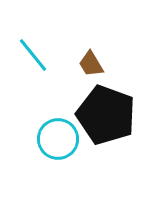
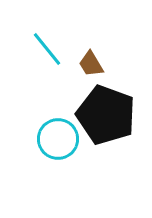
cyan line: moved 14 px right, 6 px up
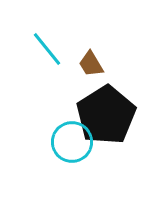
black pentagon: rotated 20 degrees clockwise
cyan circle: moved 14 px right, 3 px down
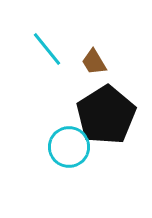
brown trapezoid: moved 3 px right, 2 px up
cyan circle: moved 3 px left, 5 px down
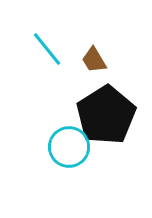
brown trapezoid: moved 2 px up
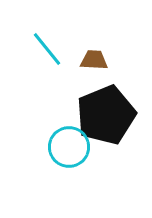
brown trapezoid: rotated 124 degrees clockwise
black pentagon: rotated 10 degrees clockwise
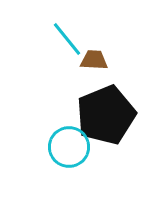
cyan line: moved 20 px right, 10 px up
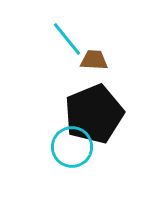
black pentagon: moved 12 px left, 1 px up
cyan circle: moved 3 px right
